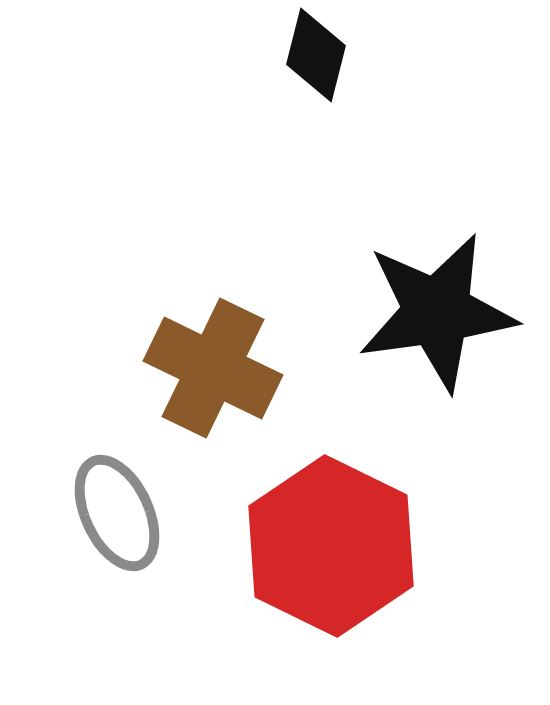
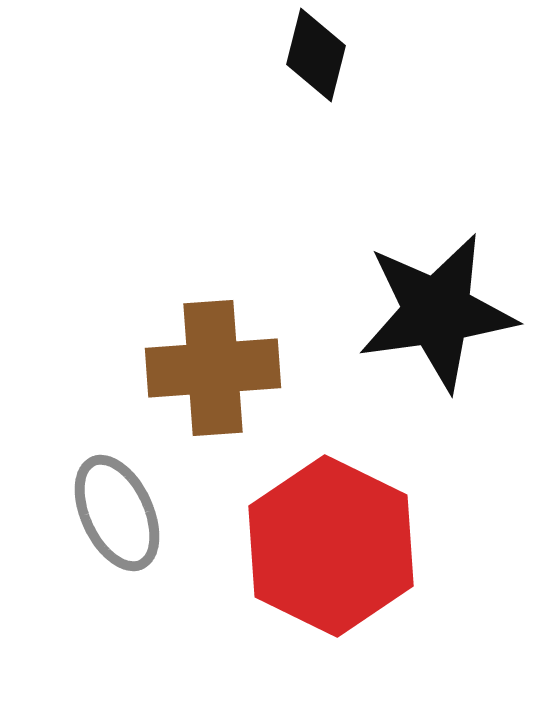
brown cross: rotated 30 degrees counterclockwise
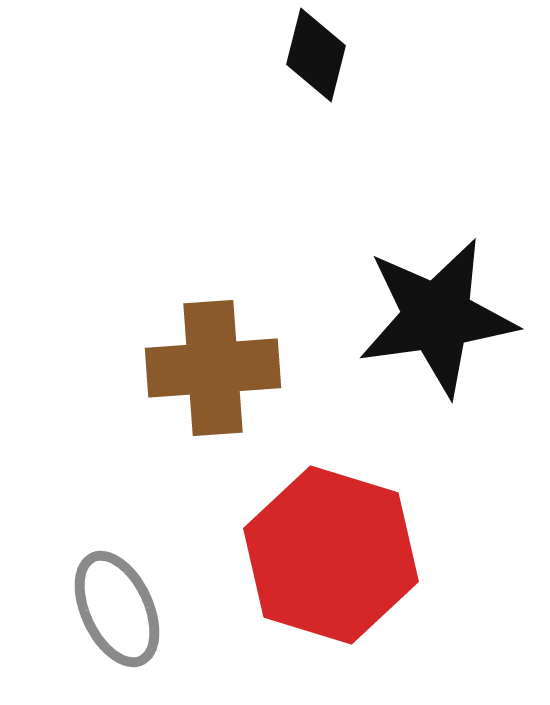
black star: moved 5 px down
gray ellipse: moved 96 px down
red hexagon: moved 9 px down; rotated 9 degrees counterclockwise
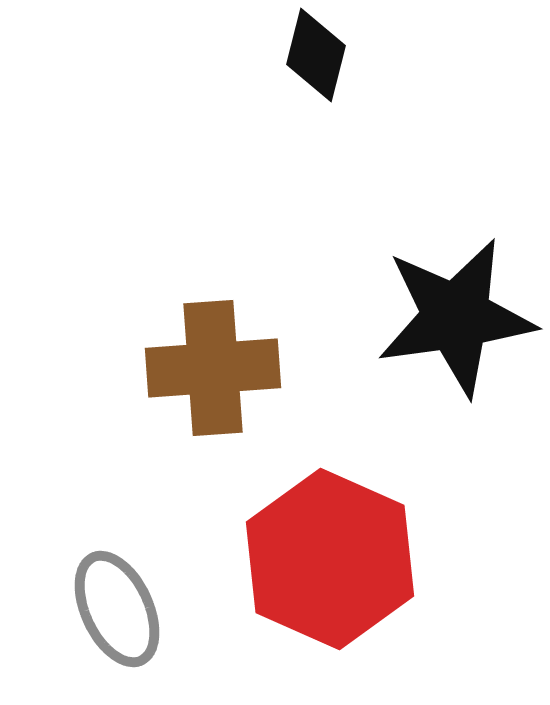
black star: moved 19 px right
red hexagon: moved 1 px left, 4 px down; rotated 7 degrees clockwise
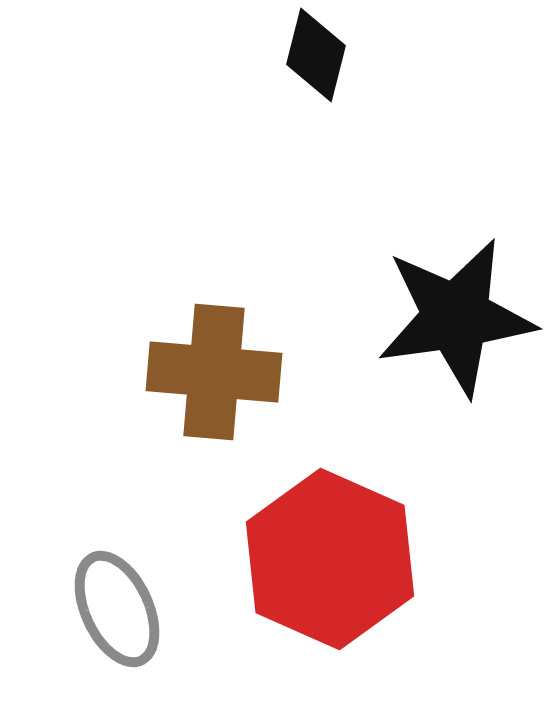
brown cross: moved 1 px right, 4 px down; rotated 9 degrees clockwise
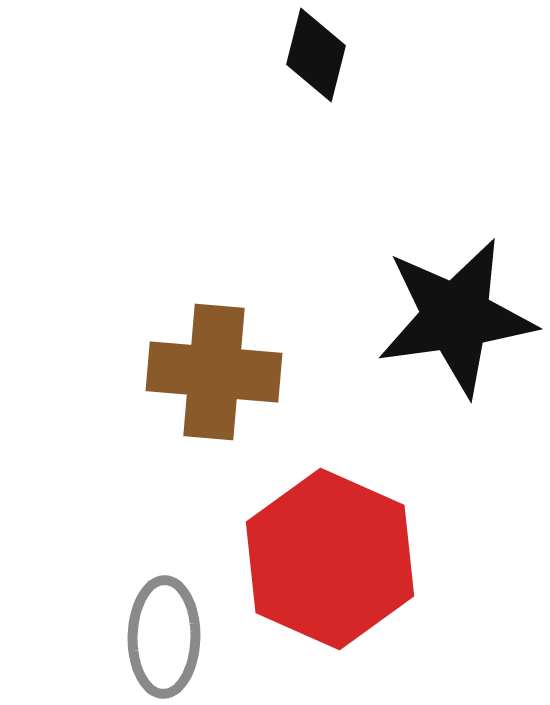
gray ellipse: moved 47 px right, 28 px down; rotated 26 degrees clockwise
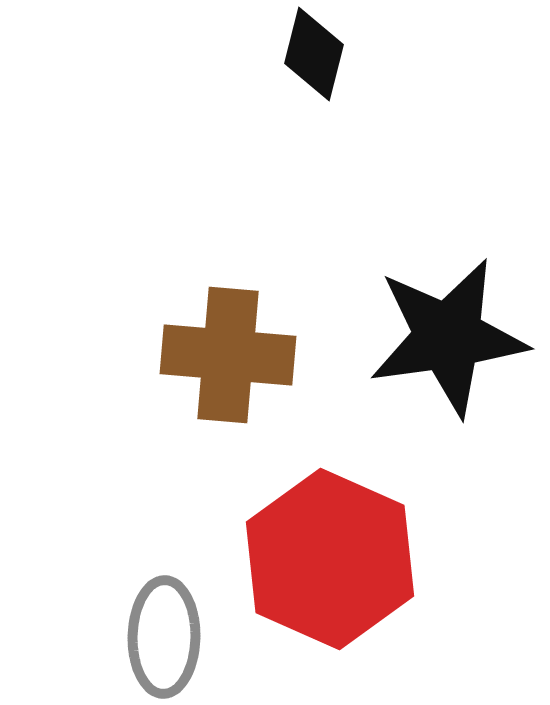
black diamond: moved 2 px left, 1 px up
black star: moved 8 px left, 20 px down
brown cross: moved 14 px right, 17 px up
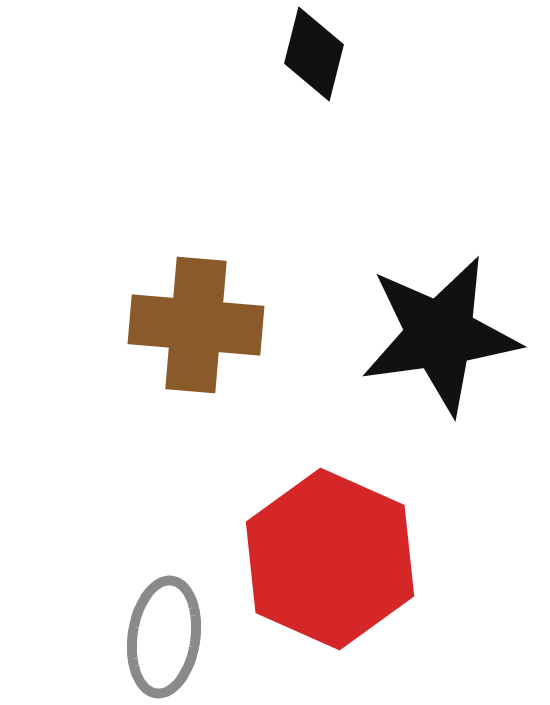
black star: moved 8 px left, 2 px up
brown cross: moved 32 px left, 30 px up
gray ellipse: rotated 7 degrees clockwise
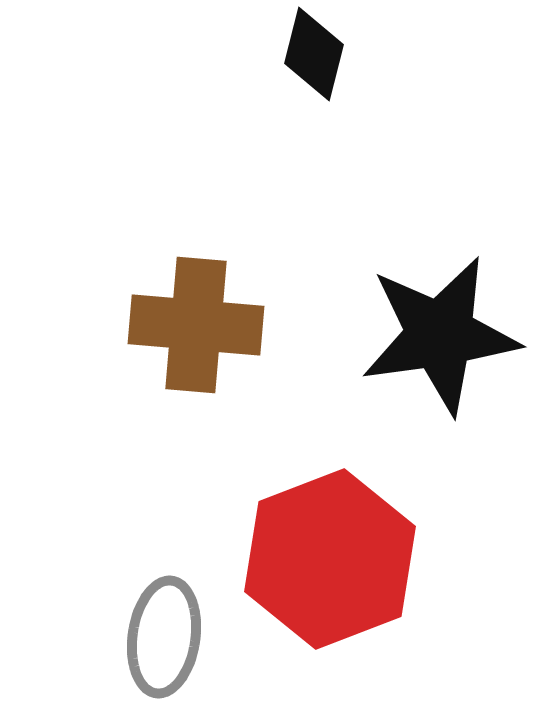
red hexagon: rotated 15 degrees clockwise
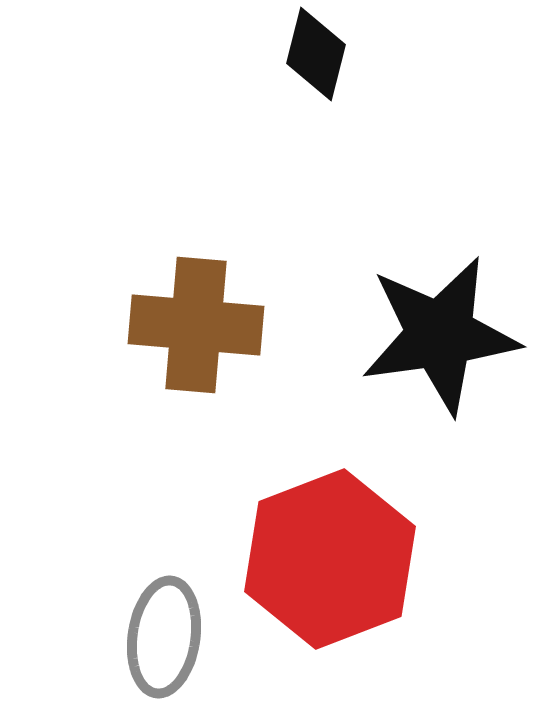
black diamond: moved 2 px right
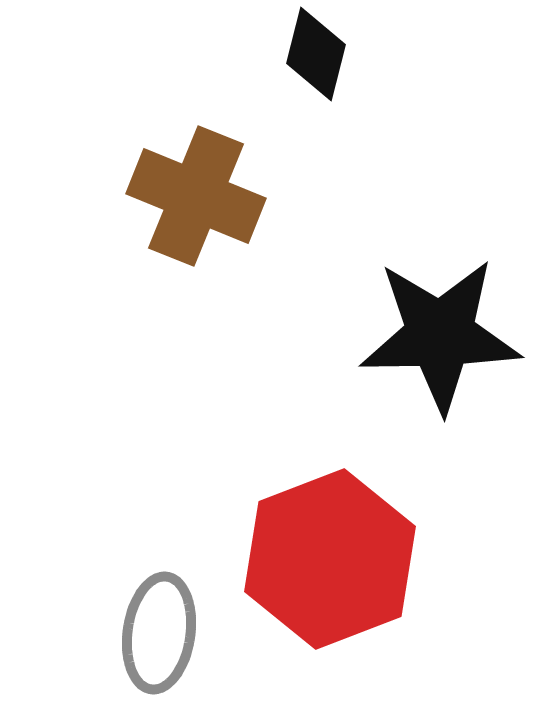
brown cross: moved 129 px up; rotated 17 degrees clockwise
black star: rotated 7 degrees clockwise
gray ellipse: moved 5 px left, 4 px up
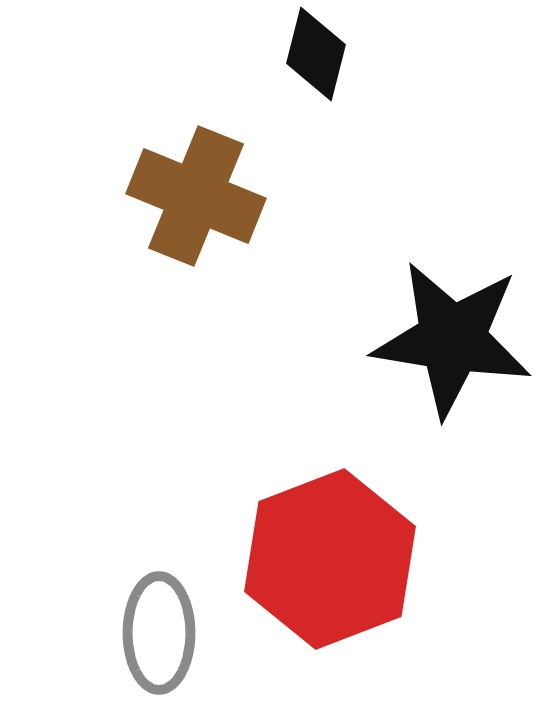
black star: moved 12 px right, 4 px down; rotated 10 degrees clockwise
gray ellipse: rotated 8 degrees counterclockwise
